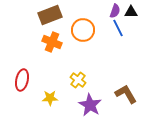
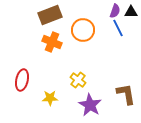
brown L-shape: rotated 20 degrees clockwise
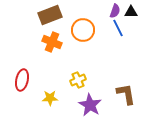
yellow cross: rotated 28 degrees clockwise
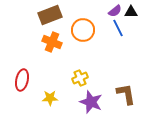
purple semicircle: rotated 32 degrees clockwise
yellow cross: moved 2 px right, 2 px up
purple star: moved 1 px right, 3 px up; rotated 10 degrees counterclockwise
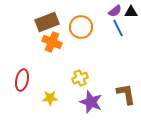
brown rectangle: moved 3 px left, 7 px down
orange circle: moved 2 px left, 3 px up
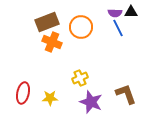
purple semicircle: moved 2 px down; rotated 40 degrees clockwise
red ellipse: moved 1 px right, 13 px down
brown L-shape: rotated 10 degrees counterclockwise
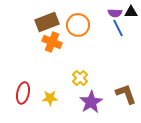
orange circle: moved 3 px left, 2 px up
yellow cross: rotated 21 degrees counterclockwise
purple star: rotated 20 degrees clockwise
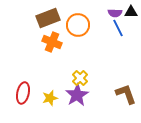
brown rectangle: moved 1 px right, 4 px up
yellow star: rotated 14 degrees counterclockwise
purple star: moved 14 px left, 7 px up
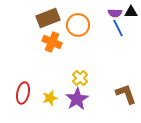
purple star: moved 4 px down
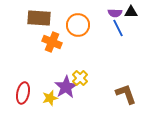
brown rectangle: moved 9 px left; rotated 25 degrees clockwise
purple star: moved 11 px left, 12 px up
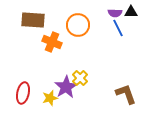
brown rectangle: moved 6 px left, 2 px down
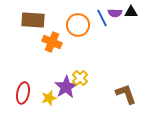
blue line: moved 16 px left, 10 px up
yellow star: moved 1 px left
